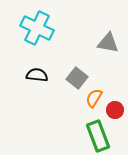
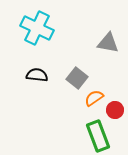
orange semicircle: rotated 24 degrees clockwise
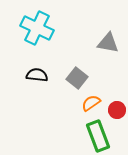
orange semicircle: moved 3 px left, 5 px down
red circle: moved 2 px right
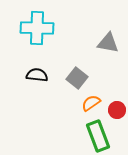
cyan cross: rotated 24 degrees counterclockwise
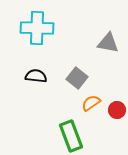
black semicircle: moved 1 px left, 1 px down
green rectangle: moved 27 px left
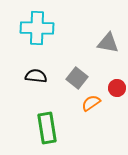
red circle: moved 22 px up
green rectangle: moved 24 px left, 8 px up; rotated 12 degrees clockwise
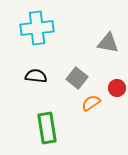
cyan cross: rotated 8 degrees counterclockwise
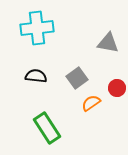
gray square: rotated 15 degrees clockwise
green rectangle: rotated 24 degrees counterclockwise
